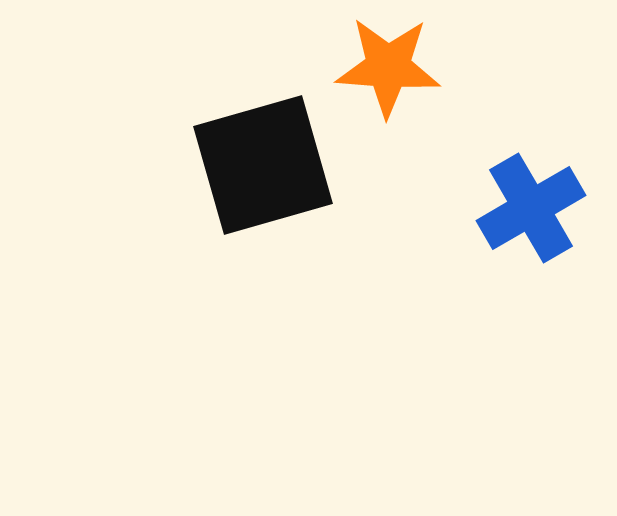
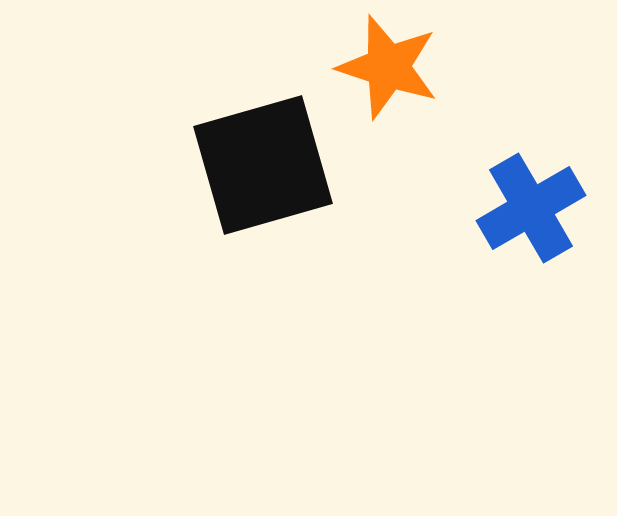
orange star: rotated 14 degrees clockwise
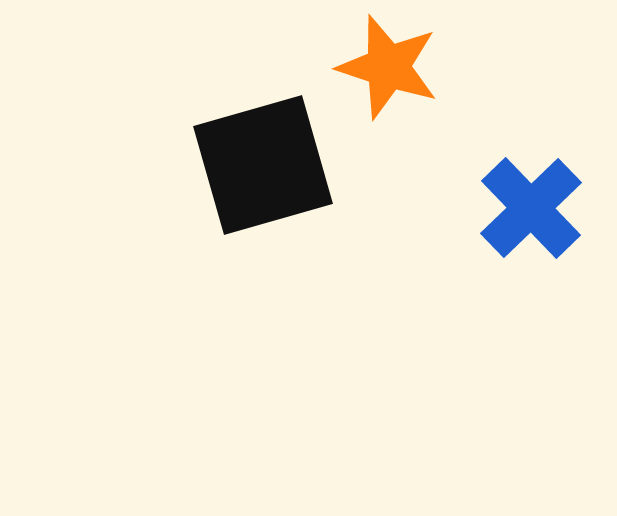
blue cross: rotated 14 degrees counterclockwise
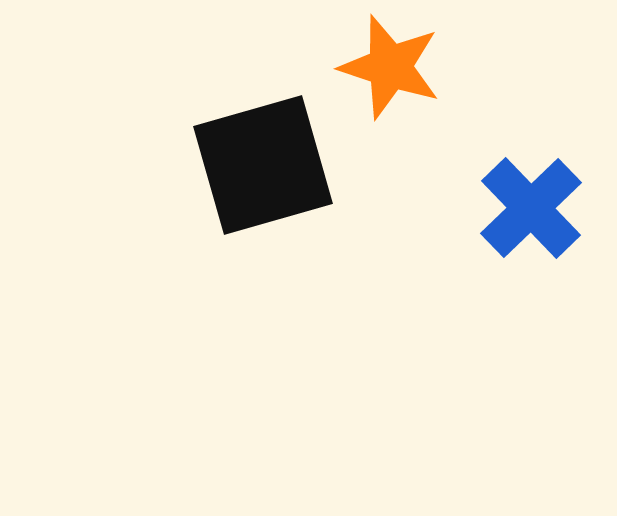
orange star: moved 2 px right
